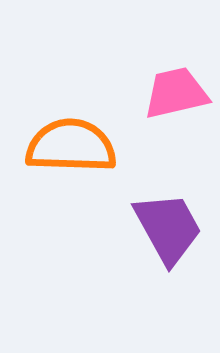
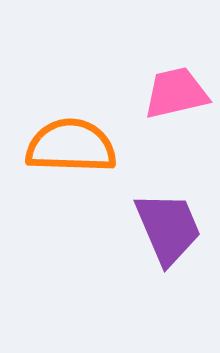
purple trapezoid: rotated 6 degrees clockwise
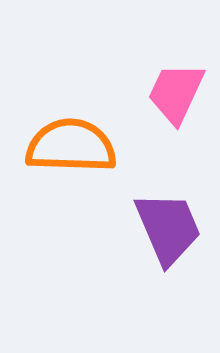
pink trapezoid: rotated 52 degrees counterclockwise
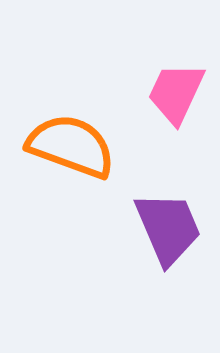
orange semicircle: rotated 18 degrees clockwise
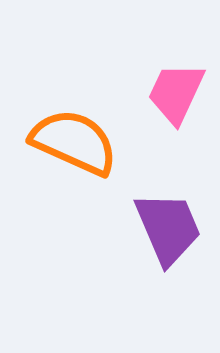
orange semicircle: moved 3 px right, 4 px up; rotated 4 degrees clockwise
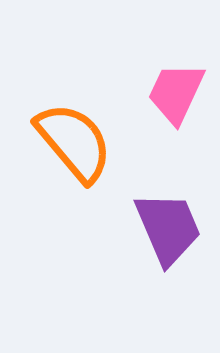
orange semicircle: rotated 26 degrees clockwise
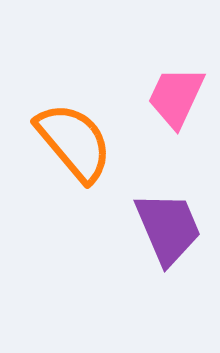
pink trapezoid: moved 4 px down
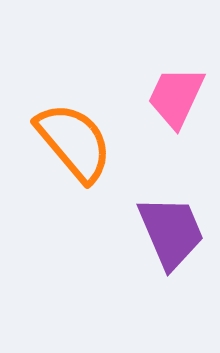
purple trapezoid: moved 3 px right, 4 px down
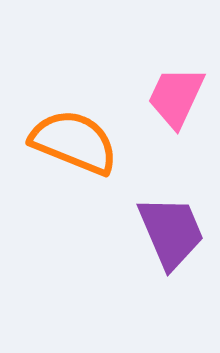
orange semicircle: rotated 28 degrees counterclockwise
